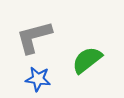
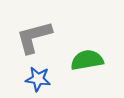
green semicircle: rotated 28 degrees clockwise
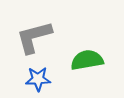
blue star: rotated 10 degrees counterclockwise
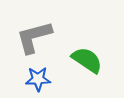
green semicircle: rotated 44 degrees clockwise
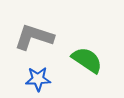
gray L-shape: rotated 33 degrees clockwise
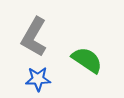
gray L-shape: rotated 78 degrees counterclockwise
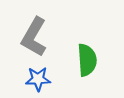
green semicircle: rotated 52 degrees clockwise
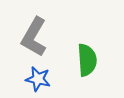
blue star: rotated 15 degrees clockwise
